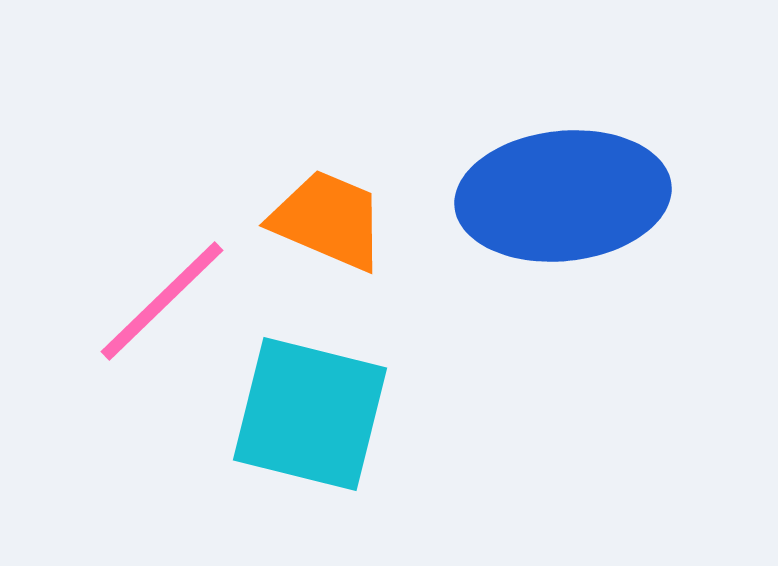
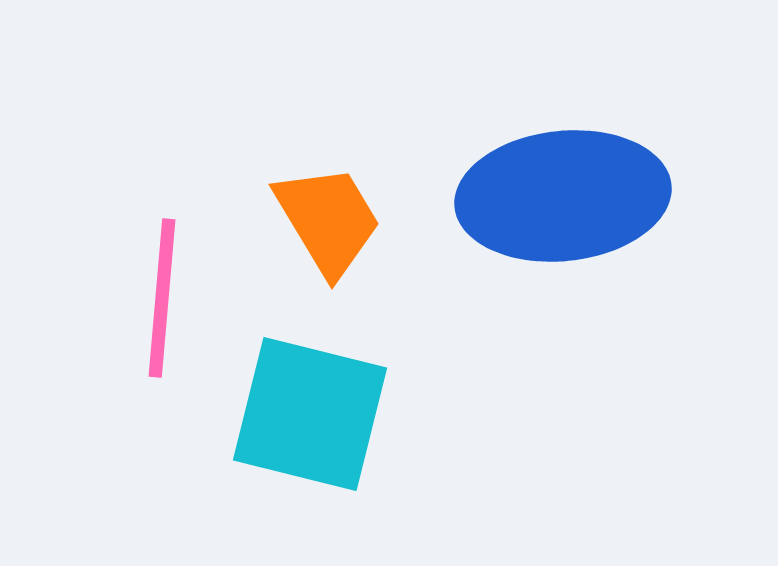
orange trapezoid: rotated 36 degrees clockwise
pink line: moved 3 px up; rotated 41 degrees counterclockwise
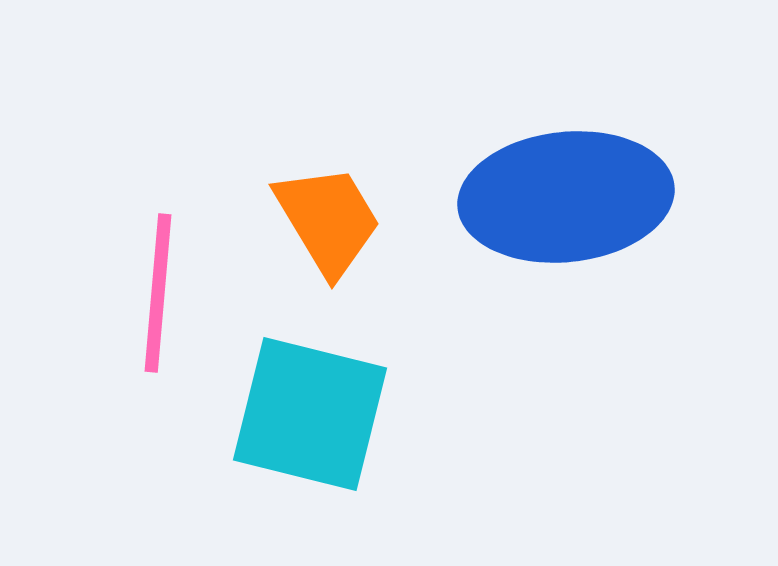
blue ellipse: moved 3 px right, 1 px down
pink line: moved 4 px left, 5 px up
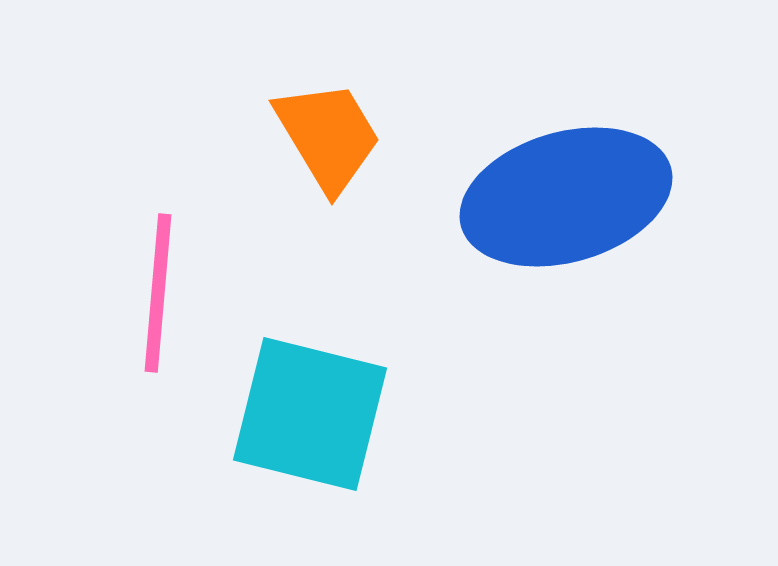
blue ellipse: rotated 10 degrees counterclockwise
orange trapezoid: moved 84 px up
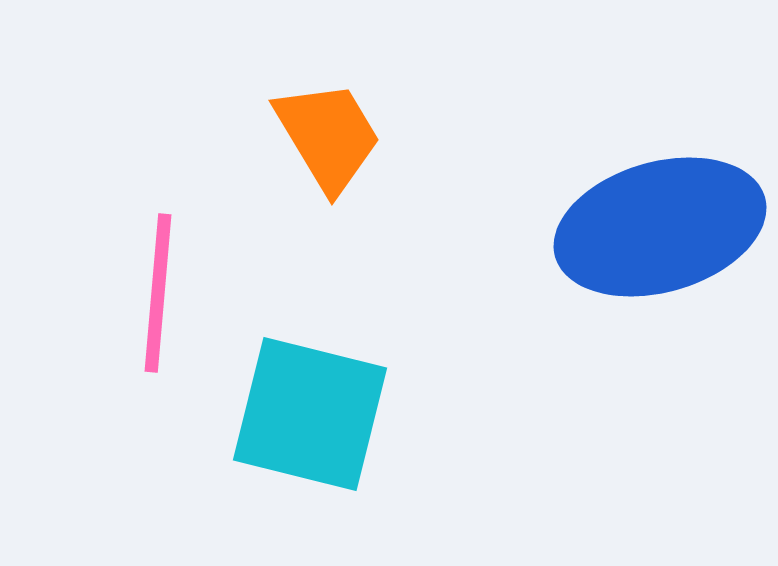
blue ellipse: moved 94 px right, 30 px down
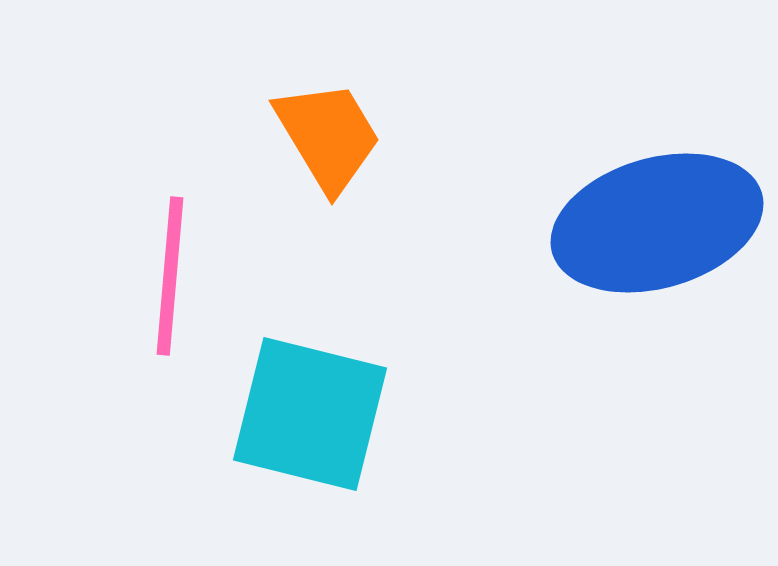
blue ellipse: moved 3 px left, 4 px up
pink line: moved 12 px right, 17 px up
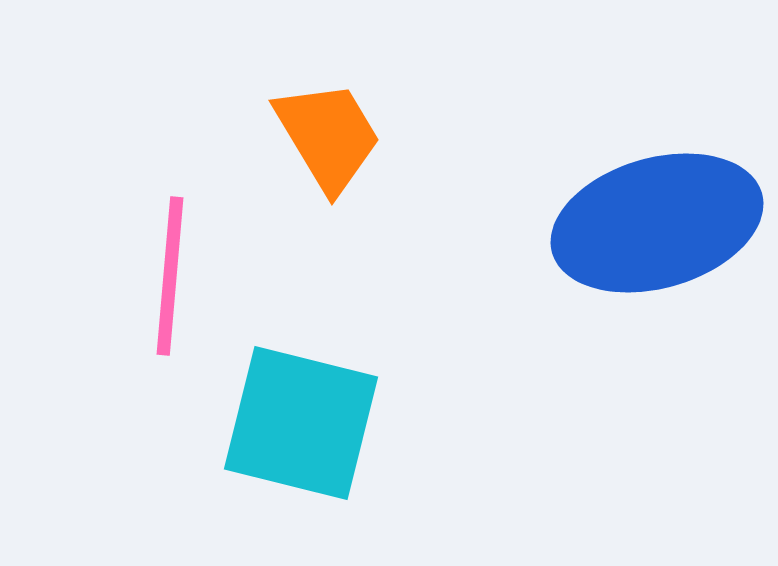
cyan square: moved 9 px left, 9 px down
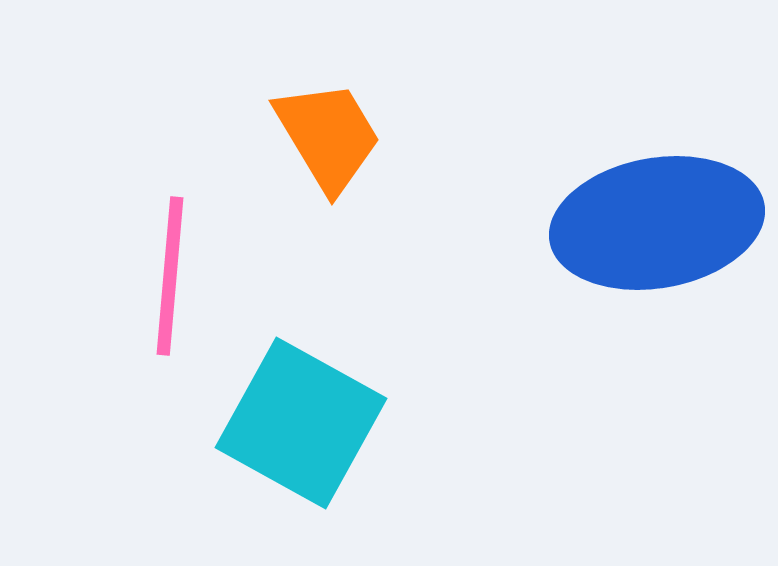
blue ellipse: rotated 6 degrees clockwise
cyan square: rotated 15 degrees clockwise
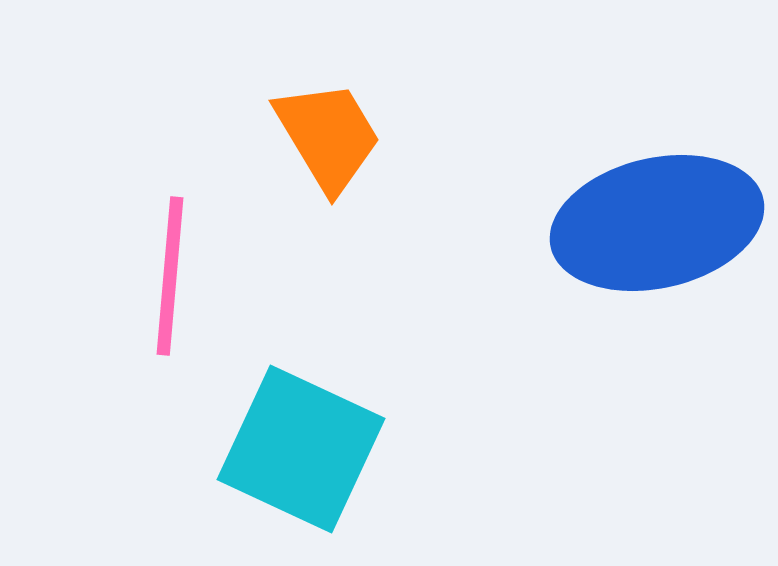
blue ellipse: rotated 3 degrees counterclockwise
cyan square: moved 26 px down; rotated 4 degrees counterclockwise
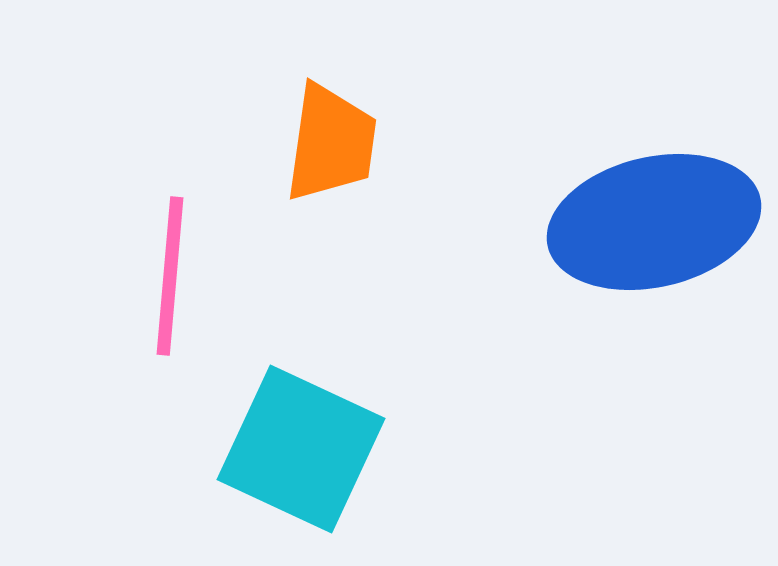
orange trapezoid: moved 3 px right, 7 px down; rotated 39 degrees clockwise
blue ellipse: moved 3 px left, 1 px up
